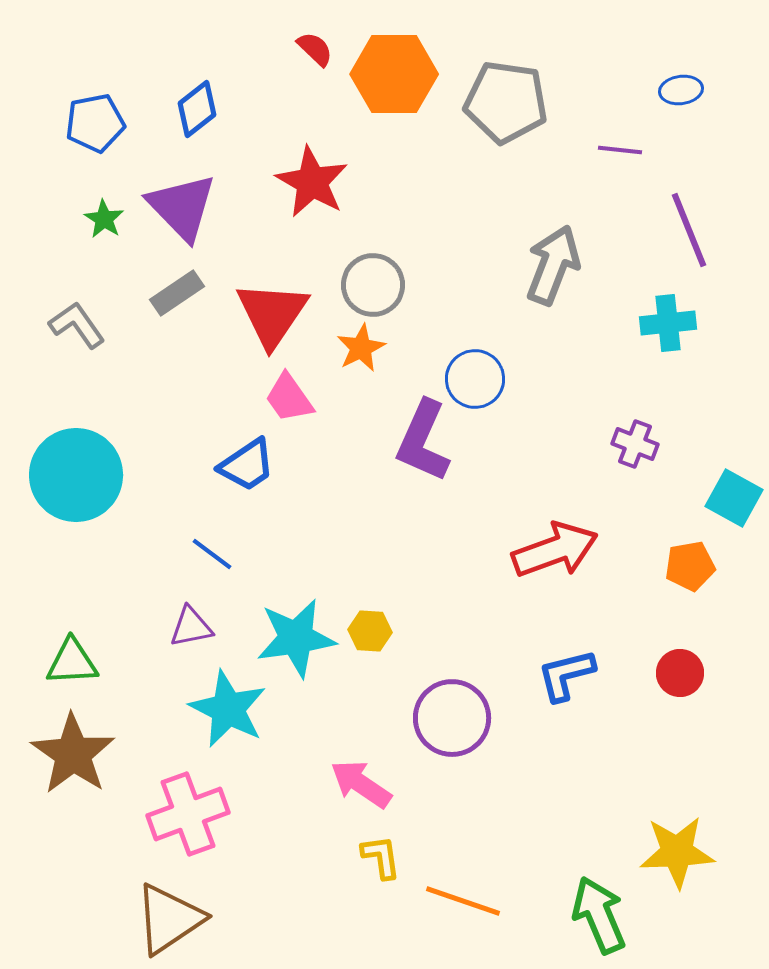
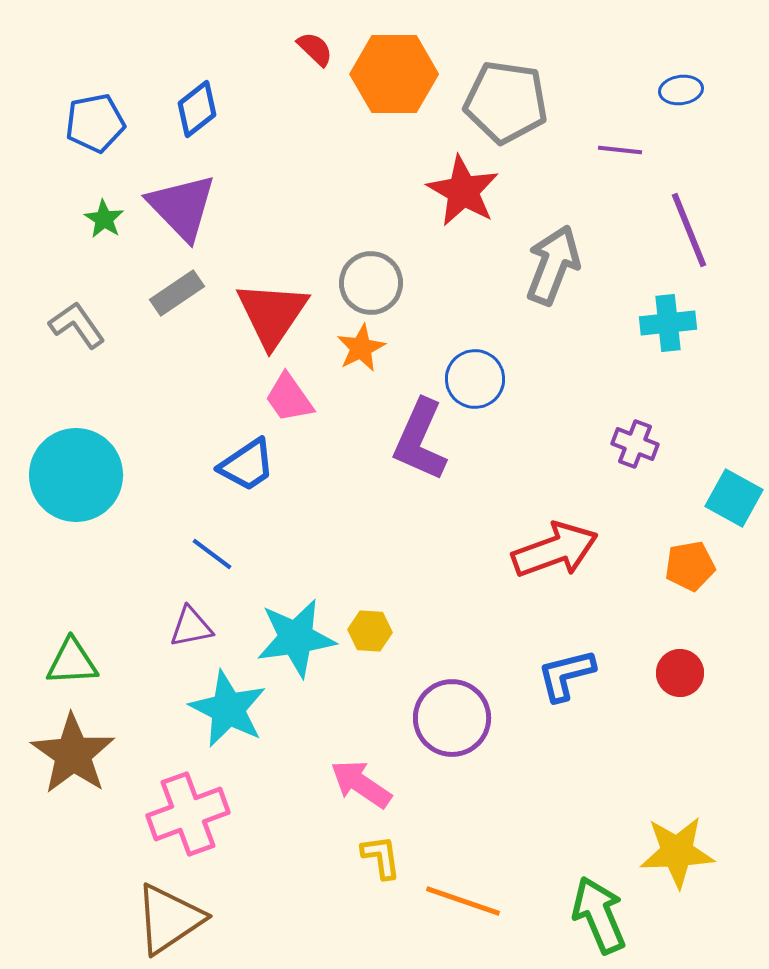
red star at (312, 182): moved 151 px right, 9 px down
gray circle at (373, 285): moved 2 px left, 2 px up
purple L-shape at (423, 441): moved 3 px left, 1 px up
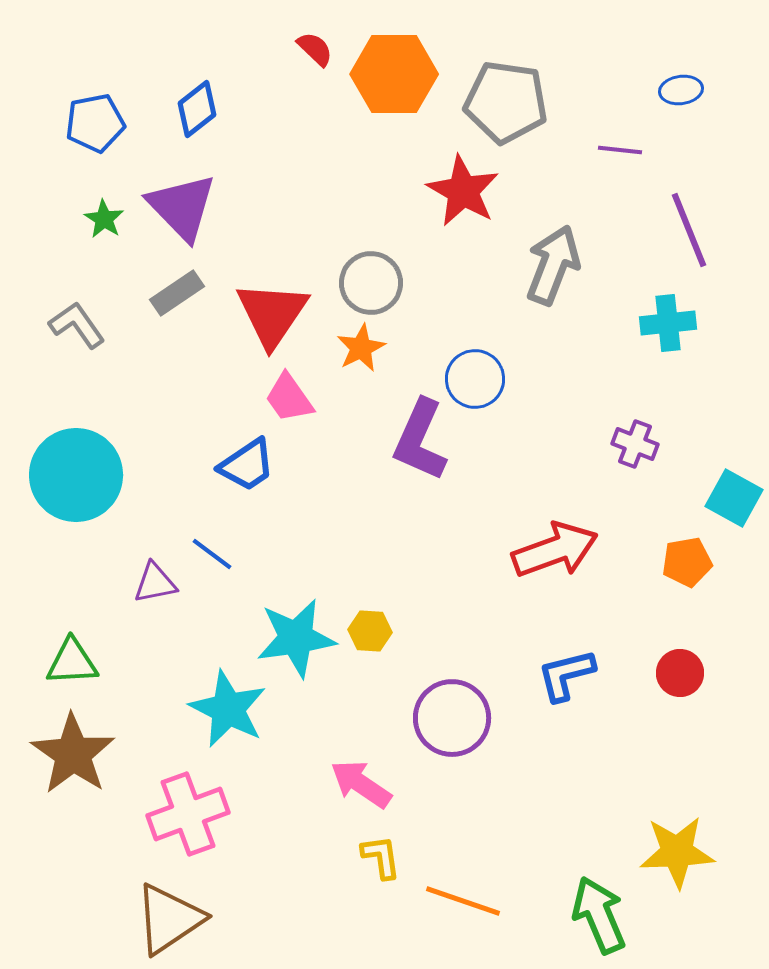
orange pentagon at (690, 566): moved 3 px left, 4 px up
purple triangle at (191, 627): moved 36 px left, 44 px up
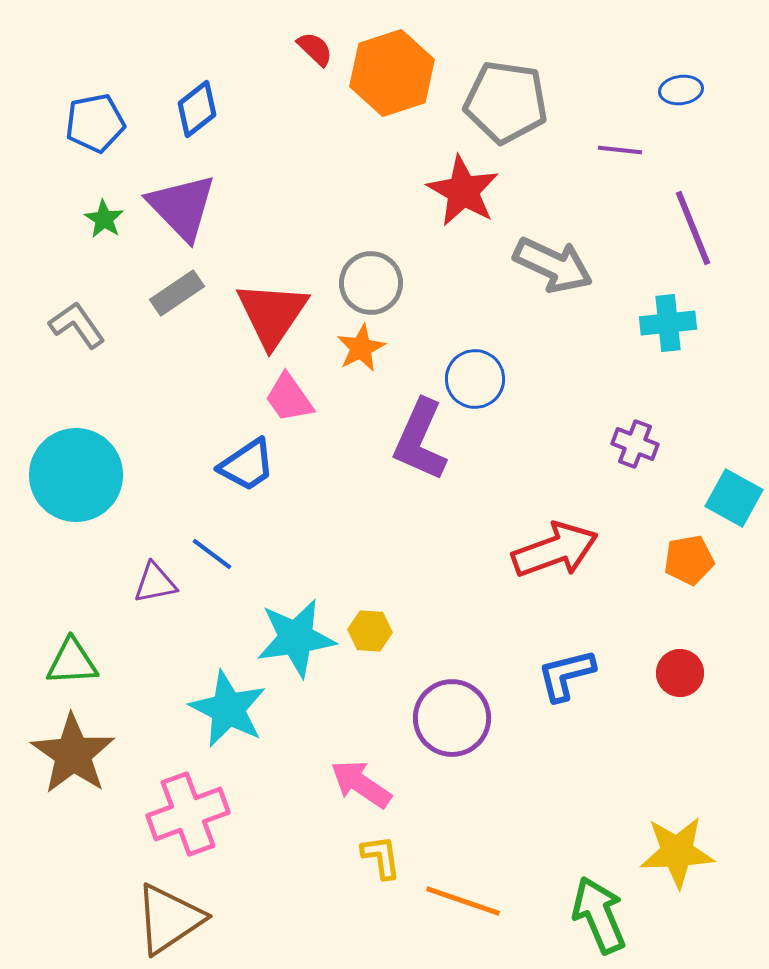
orange hexagon at (394, 74): moved 2 px left, 1 px up; rotated 18 degrees counterclockwise
purple line at (689, 230): moved 4 px right, 2 px up
gray arrow at (553, 265): rotated 94 degrees clockwise
orange pentagon at (687, 562): moved 2 px right, 2 px up
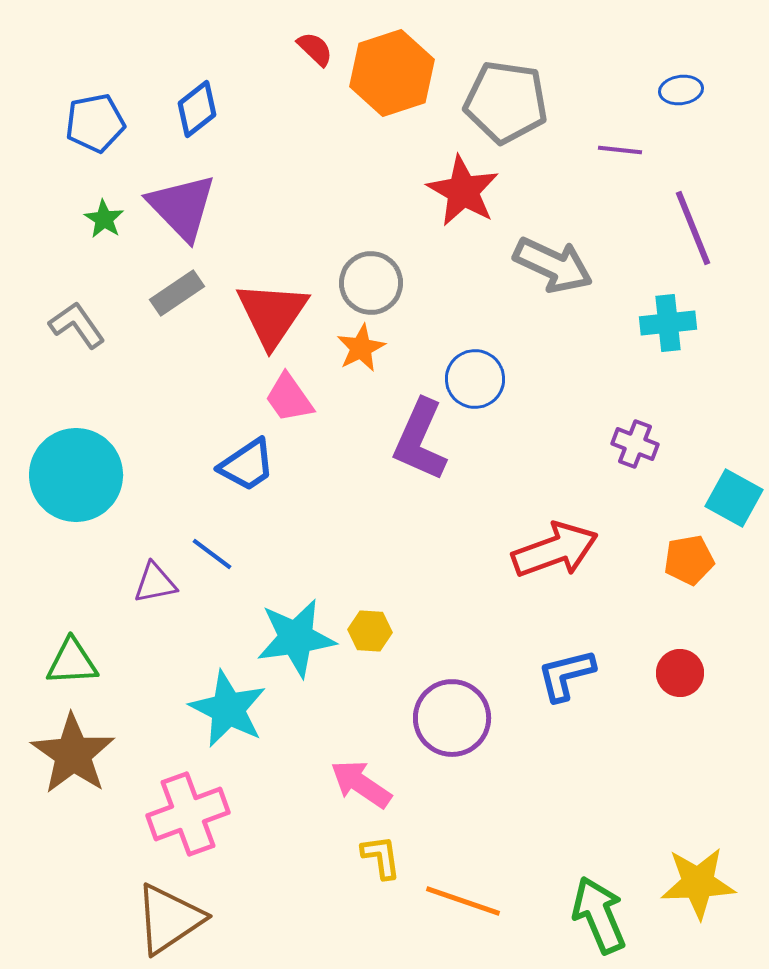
yellow star at (677, 852): moved 21 px right, 31 px down
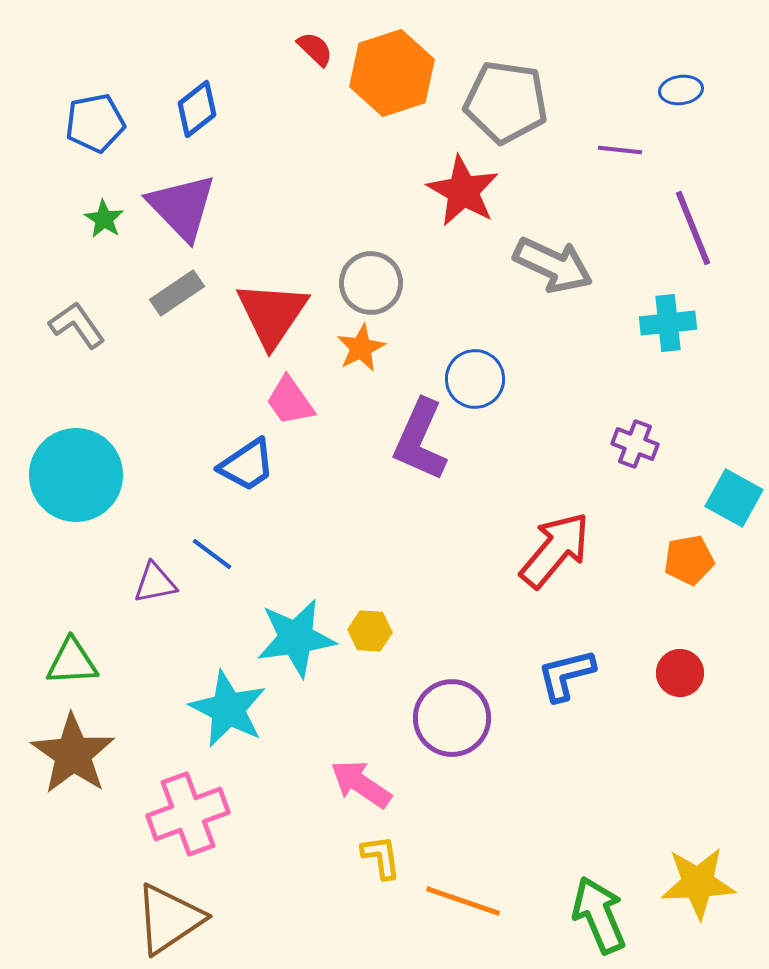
pink trapezoid at (289, 398): moved 1 px right, 3 px down
red arrow at (555, 550): rotated 30 degrees counterclockwise
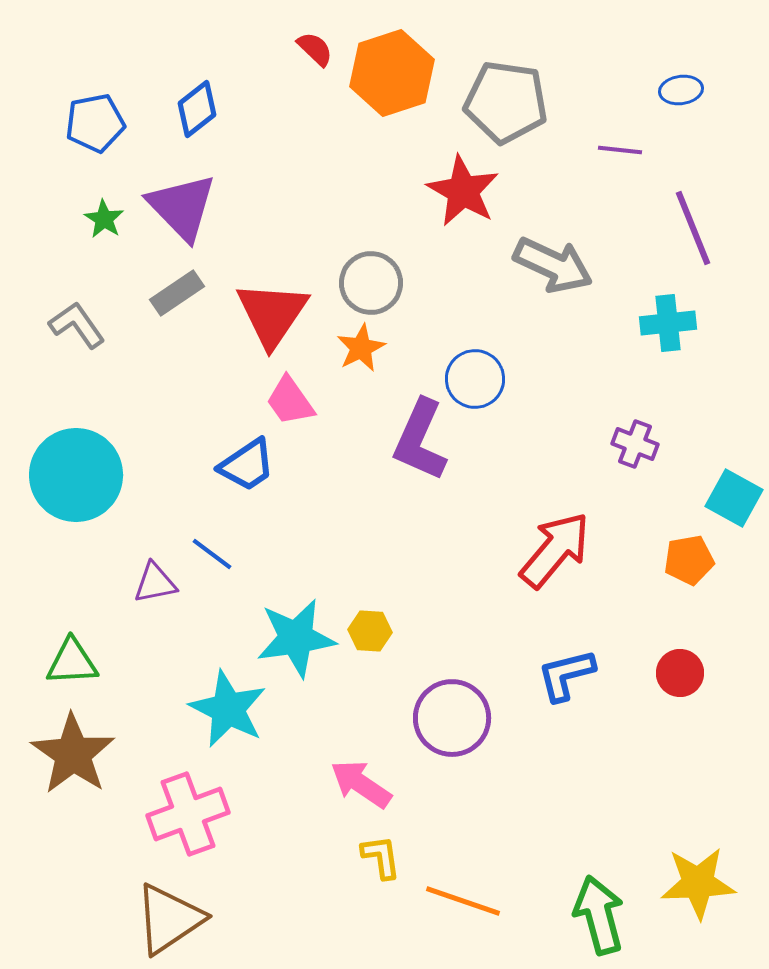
green arrow at (599, 915): rotated 8 degrees clockwise
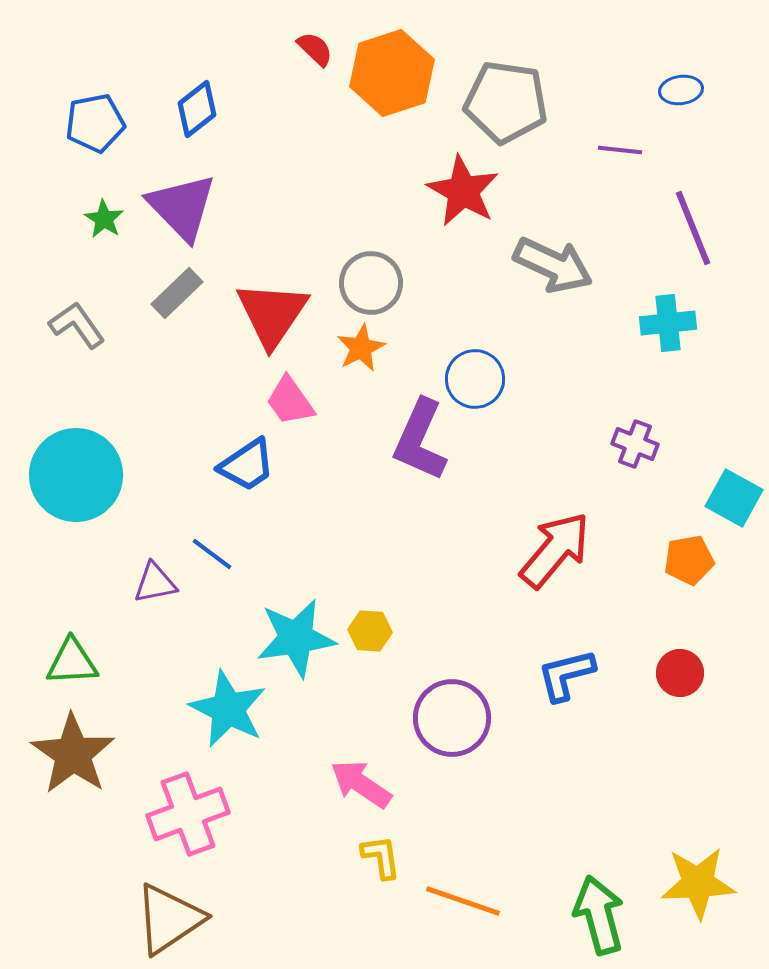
gray rectangle at (177, 293): rotated 10 degrees counterclockwise
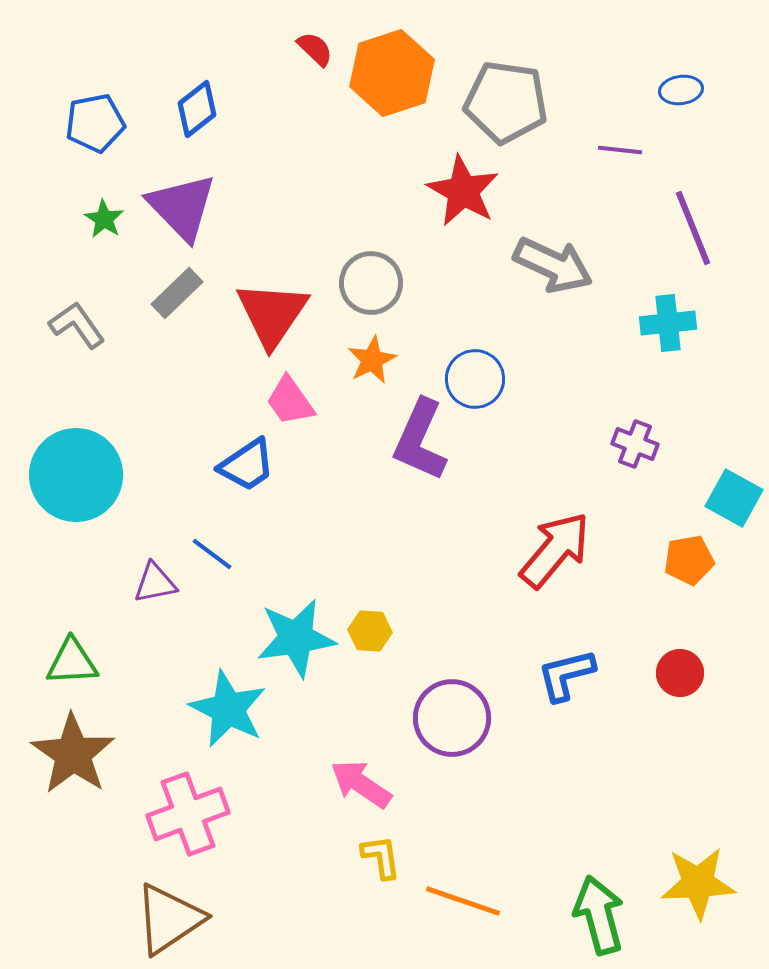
orange star at (361, 348): moved 11 px right, 12 px down
